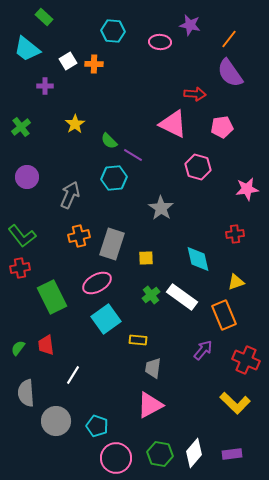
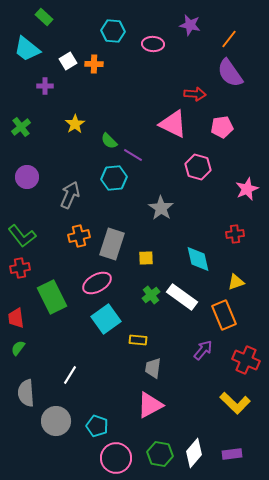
pink ellipse at (160, 42): moved 7 px left, 2 px down
pink star at (247, 189): rotated 15 degrees counterclockwise
red trapezoid at (46, 345): moved 30 px left, 27 px up
white line at (73, 375): moved 3 px left
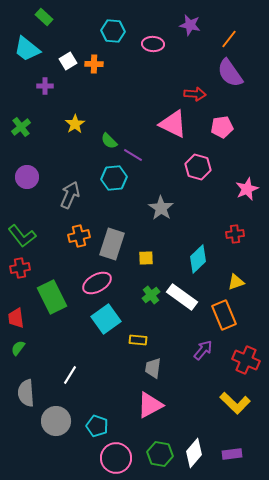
cyan diamond at (198, 259): rotated 60 degrees clockwise
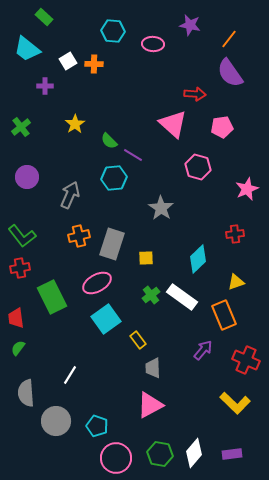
pink triangle at (173, 124): rotated 16 degrees clockwise
yellow rectangle at (138, 340): rotated 48 degrees clockwise
gray trapezoid at (153, 368): rotated 10 degrees counterclockwise
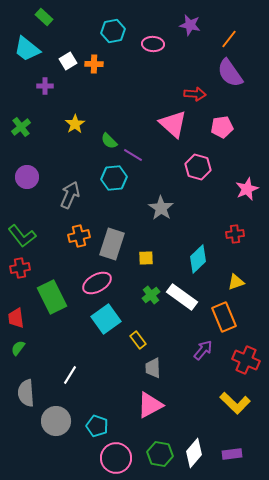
cyan hexagon at (113, 31): rotated 15 degrees counterclockwise
orange rectangle at (224, 315): moved 2 px down
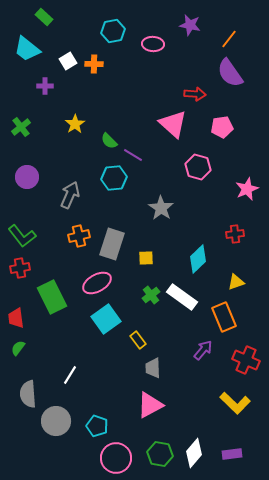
gray semicircle at (26, 393): moved 2 px right, 1 px down
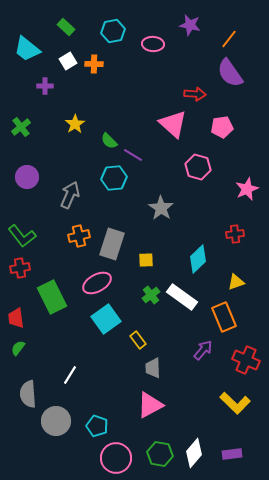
green rectangle at (44, 17): moved 22 px right, 10 px down
yellow square at (146, 258): moved 2 px down
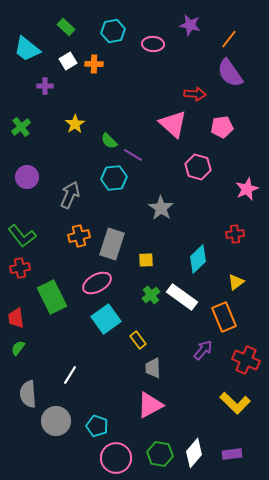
yellow triangle at (236, 282): rotated 18 degrees counterclockwise
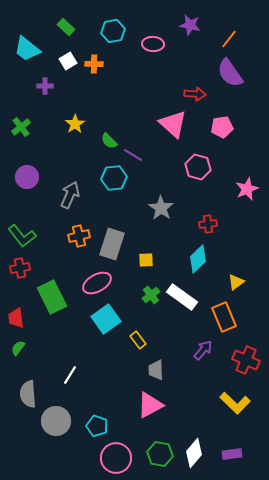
red cross at (235, 234): moved 27 px left, 10 px up
gray trapezoid at (153, 368): moved 3 px right, 2 px down
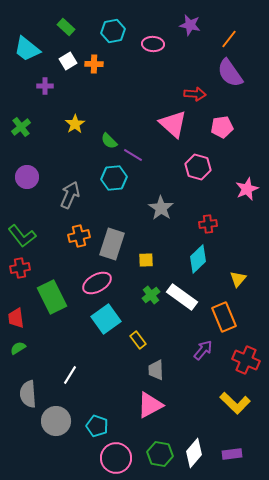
yellow triangle at (236, 282): moved 2 px right, 3 px up; rotated 12 degrees counterclockwise
green semicircle at (18, 348): rotated 21 degrees clockwise
